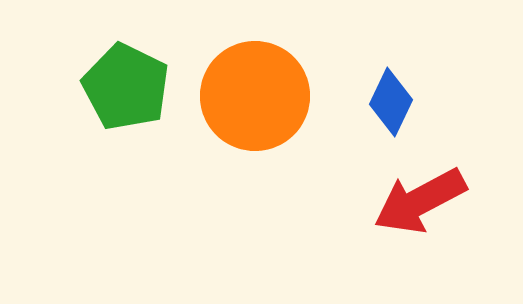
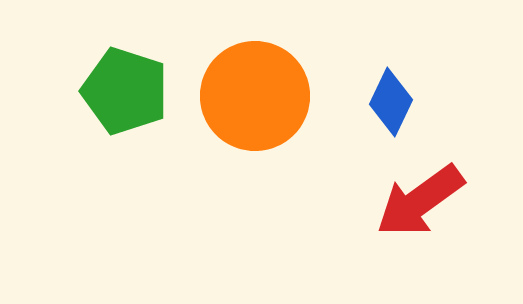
green pentagon: moved 1 px left, 4 px down; rotated 8 degrees counterclockwise
red arrow: rotated 8 degrees counterclockwise
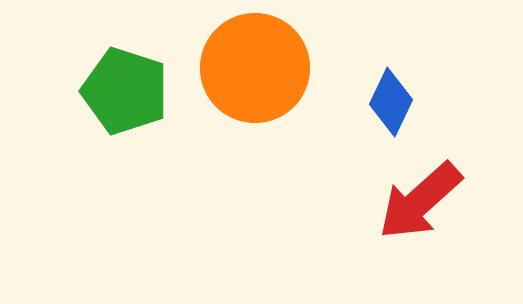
orange circle: moved 28 px up
red arrow: rotated 6 degrees counterclockwise
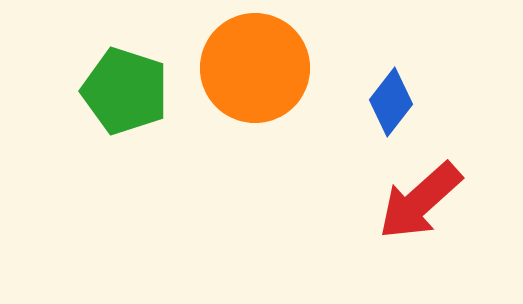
blue diamond: rotated 12 degrees clockwise
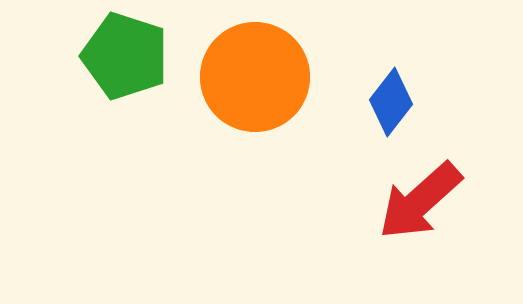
orange circle: moved 9 px down
green pentagon: moved 35 px up
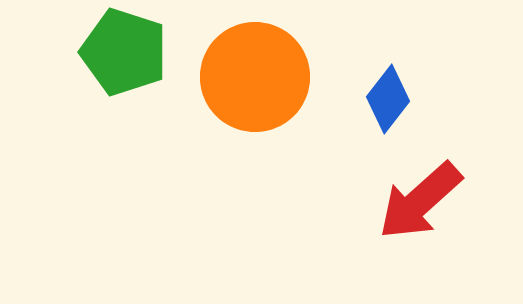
green pentagon: moved 1 px left, 4 px up
blue diamond: moved 3 px left, 3 px up
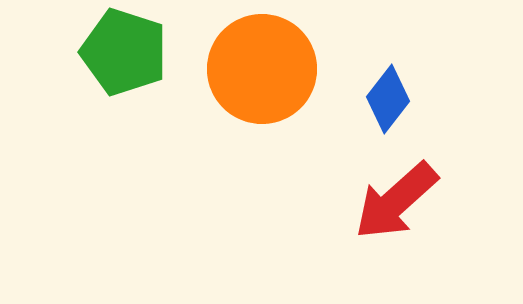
orange circle: moved 7 px right, 8 px up
red arrow: moved 24 px left
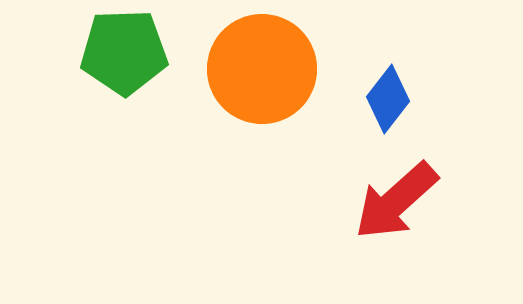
green pentagon: rotated 20 degrees counterclockwise
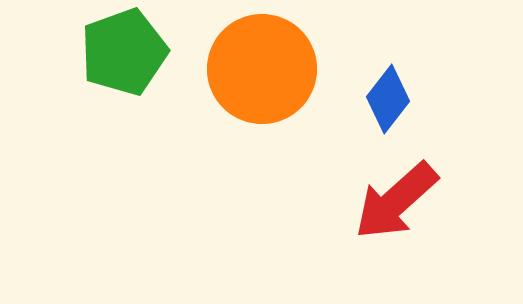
green pentagon: rotated 18 degrees counterclockwise
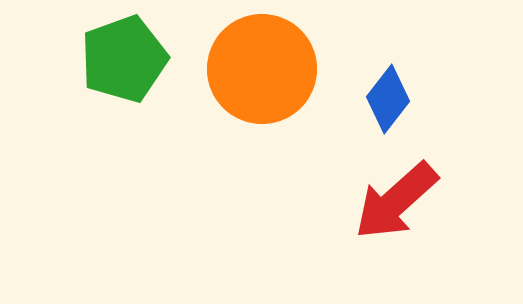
green pentagon: moved 7 px down
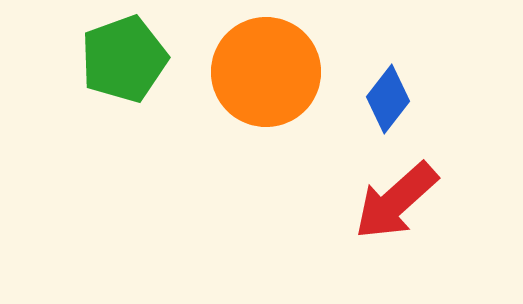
orange circle: moved 4 px right, 3 px down
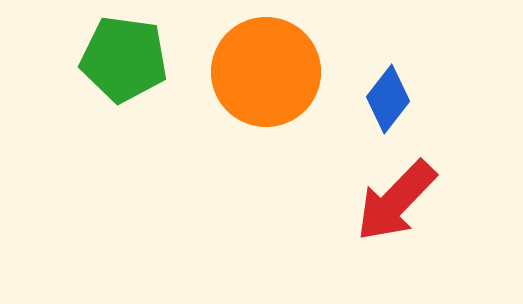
green pentagon: rotated 28 degrees clockwise
red arrow: rotated 4 degrees counterclockwise
